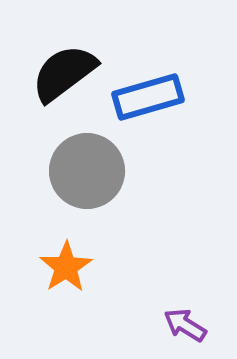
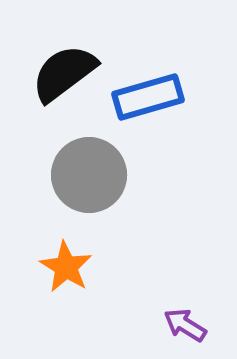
gray circle: moved 2 px right, 4 px down
orange star: rotated 8 degrees counterclockwise
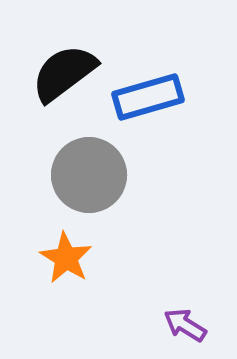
orange star: moved 9 px up
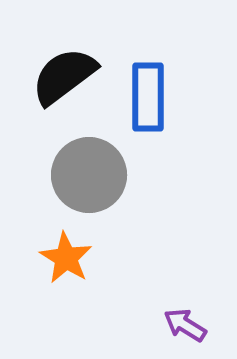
black semicircle: moved 3 px down
blue rectangle: rotated 74 degrees counterclockwise
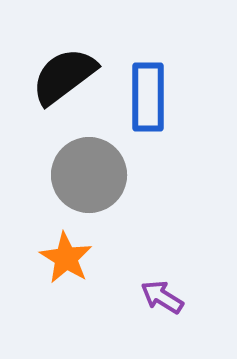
purple arrow: moved 23 px left, 28 px up
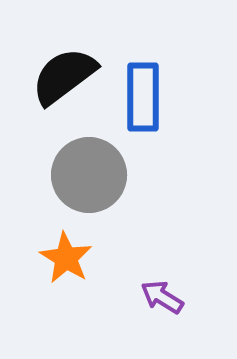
blue rectangle: moved 5 px left
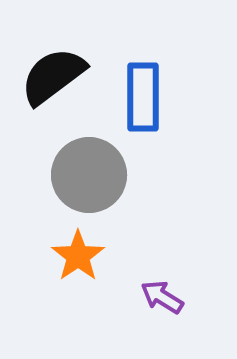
black semicircle: moved 11 px left
orange star: moved 12 px right, 2 px up; rotated 6 degrees clockwise
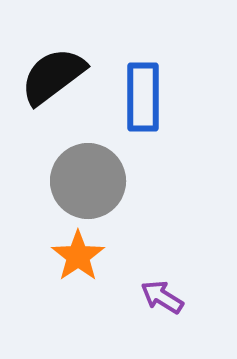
gray circle: moved 1 px left, 6 px down
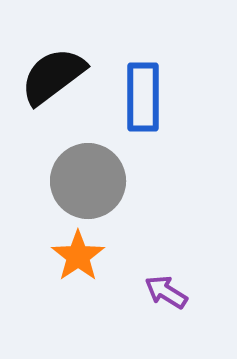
purple arrow: moved 4 px right, 5 px up
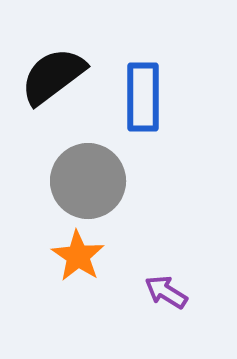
orange star: rotated 4 degrees counterclockwise
